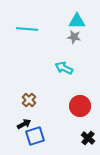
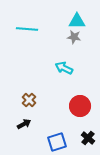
blue square: moved 22 px right, 6 px down
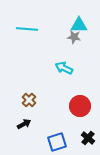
cyan triangle: moved 2 px right, 4 px down
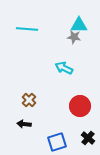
black arrow: rotated 144 degrees counterclockwise
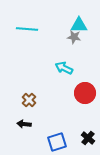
red circle: moved 5 px right, 13 px up
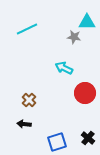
cyan triangle: moved 8 px right, 3 px up
cyan line: rotated 30 degrees counterclockwise
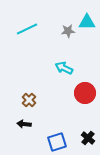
gray star: moved 6 px left, 6 px up; rotated 16 degrees counterclockwise
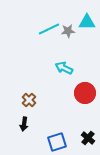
cyan line: moved 22 px right
black arrow: rotated 88 degrees counterclockwise
